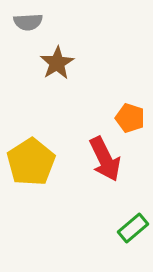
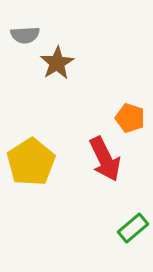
gray semicircle: moved 3 px left, 13 px down
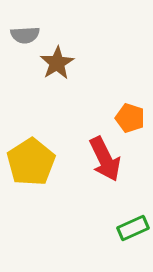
green rectangle: rotated 16 degrees clockwise
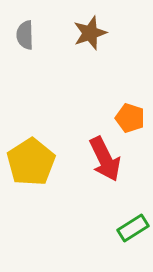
gray semicircle: rotated 92 degrees clockwise
brown star: moved 33 px right, 30 px up; rotated 12 degrees clockwise
green rectangle: rotated 8 degrees counterclockwise
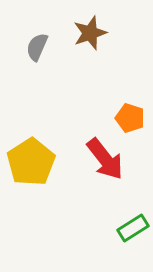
gray semicircle: moved 12 px right, 12 px down; rotated 24 degrees clockwise
red arrow: rotated 12 degrees counterclockwise
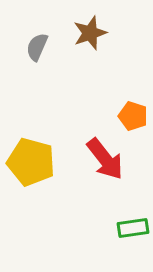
orange pentagon: moved 3 px right, 2 px up
yellow pentagon: rotated 24 degrees counterclockwise
green rectangle: rotated 24 degrees clockwise
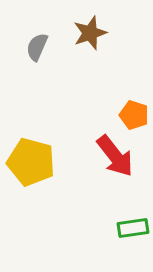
orange pentagon: moved 1 px right, 1 px up
red arrow: moved 10 px right, 3 px up
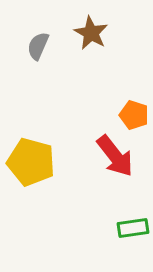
brown star: moved 1 px right; rotated 24 degrees counterclockwise
gray semicircle: moved 1 px right, 1 px up
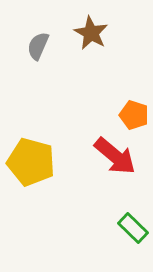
red arrow: rotated 12 degrees counterclockwise
green rectangle: rotated 52 degrees clockwise
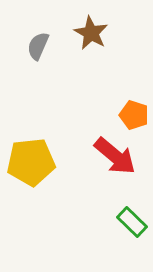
yellow pentagon: rotated 21 degrees counterclockwise
green rectangle: moved 1 px left, 6 px up
